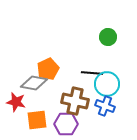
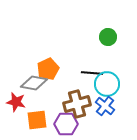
brown cross: moved 2 px right, 3 px down; rotated 28 degrees counterclockwise
blue cross: rotated 18 degrees clockwise
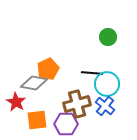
red star: rotated 18 degrees clockwise
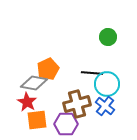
red star: moved 11 px right
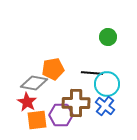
orange pentagon: moved 5 px right; rotated 15 degrees clockwise
brown cross: moved 1 px left, 1 px up; rotated 16 degrees clockwise
purple hexagon: moved 5 px left, 9 px up
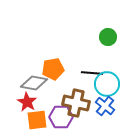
brown cross: rotated 12 degrees clockwise
purple hexagon: moved 2 px down
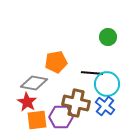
orange pentagon: moved 3 px right, 7 px up
